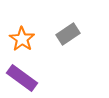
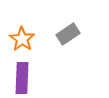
purple rectangle: rotated 56 degrees clockwise
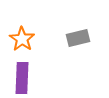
gray rectangle: moved 10 px right, 4 px down; rotated 20 degrees clockwise
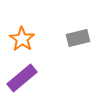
purple rectangle: rotated 48 degrees clockwise
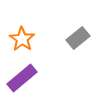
gray rectangle: rotated 25 degrees counterclockwise
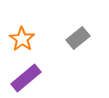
purple rectangle: moved 4 px right
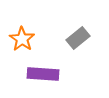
purple rectangle: moved 17 px right, 4 px up; rotated 44 degrees clockwise
